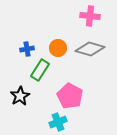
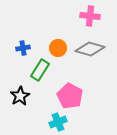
blue cross: moved 4 px left, 1 px up
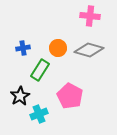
gray diamond: moved 1 px left, 1 px down
cyan cross: moved 19 px left, 8 px up
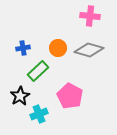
green rectangle: moved 2 px left, 1 px down; rotated 15 degrees clockwise
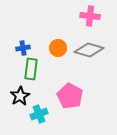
green rectangle: moved 7 px left, 2 px up; rotated 40 degrees counterclockwise
